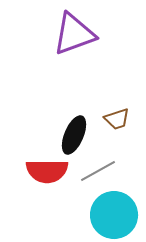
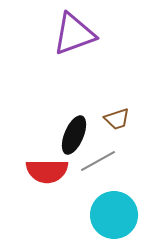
gray line: moved 10 px up
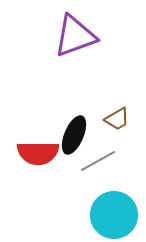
purple triangle: moved 1 px right, 2 px down
brown trapezoid: rotated 12 degrees counterclockwise
red semicircle: moved 9 px left, 18 px up
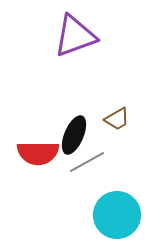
gray line: moved 11 px left, 1 px down
cyan circle: moved 3 px right
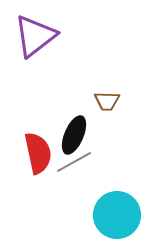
purple triangle: moved 40 px left; rotated 18 degrees counterclockwise
brown trapezoid: moved 10 px left, 18 px up; rotated 32 degrees clockwise
red semicircle: rotated 102 degrees counterclockwise
gray line: moved 13 px left
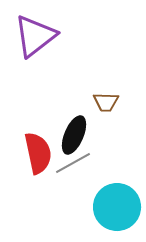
brown trapezoid: moved 1 px left, 1 px down
gray line: moved 1 px left, 1 px down
cyan circle: moved 8 px up
